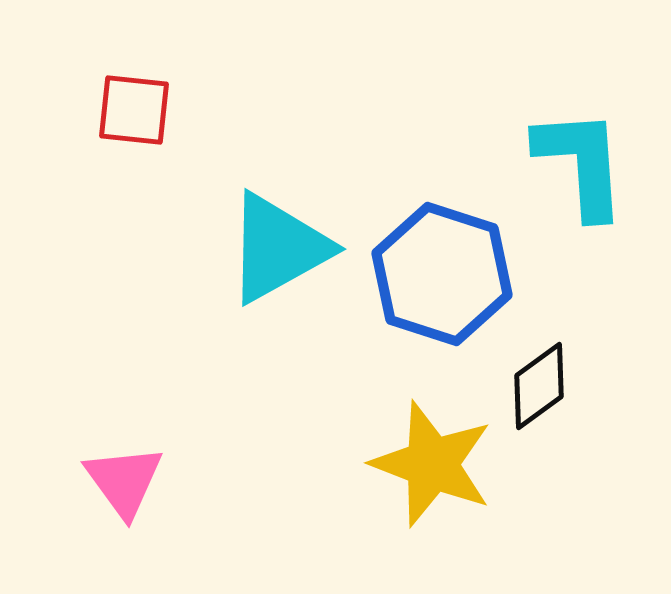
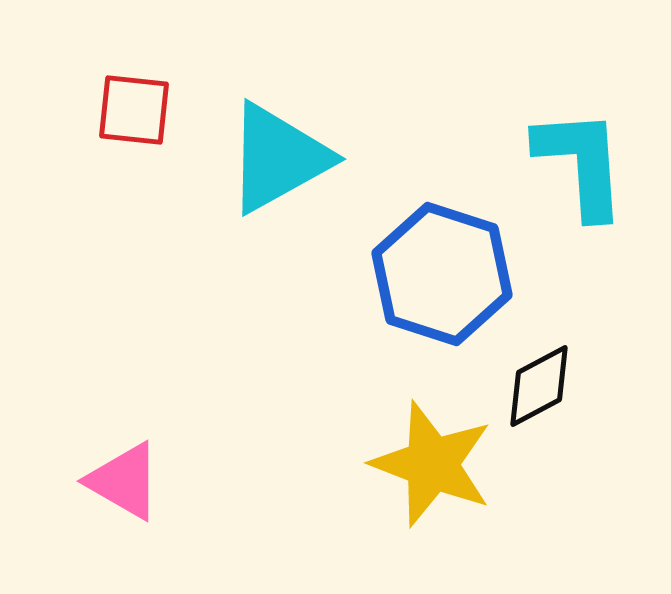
cyan triangle: moved 90 px up
black diamond: rotated 8 degrees clockwise
pink triangle: rotated 24 degrees counterclockwise
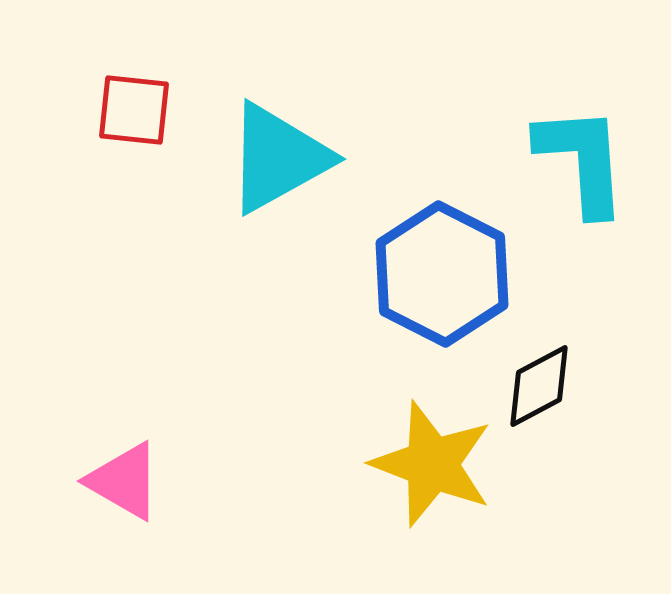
cyan L-shape: moved 1 px right, 3 px up
blue hexagon: rotated 9 degrees clockwise
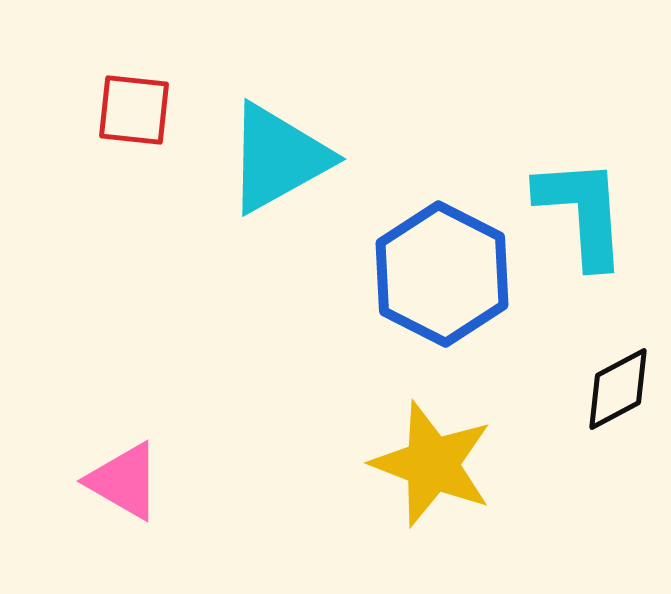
cyan L-shape: moved 52 px down
black diamond: moved 79 px right, 3 px down
